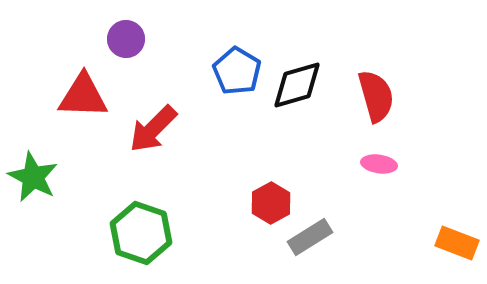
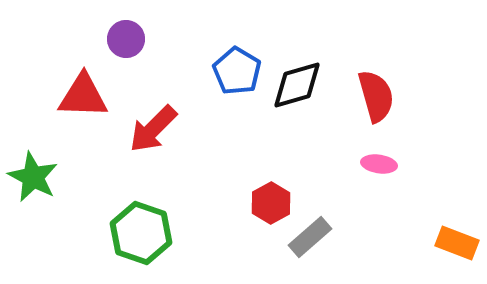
gray rectangle: rotated 9 degrees counterclockwise
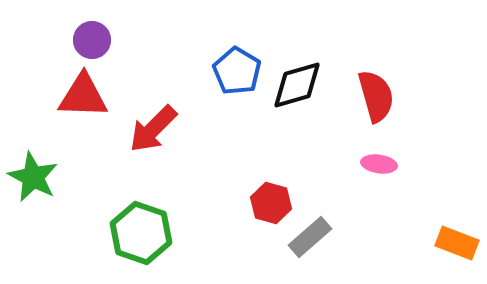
purple circle: moved 34 px left, 1 px down
red hexagon: rotated 15 degrees counterclockwise
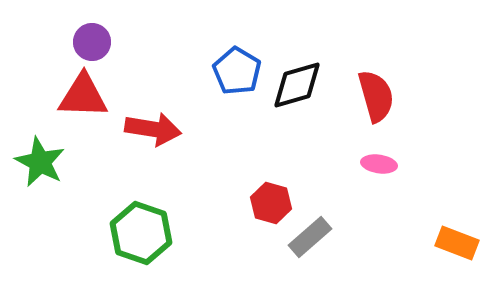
purple circle: moved 2 px down
red arrow: rotated 126 degrees counterclockwise
green star: moved 7 px right, 15 px up
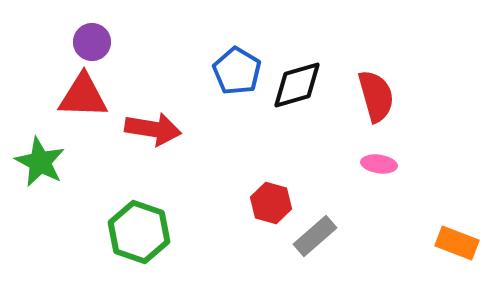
green hexagon: moved 2 px left, 1 px up
gray rectangle: moved 5 px right, 1 px up
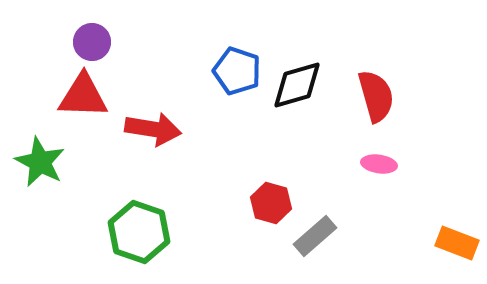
blue pentagon: rotated 12 degrees counterclockwise
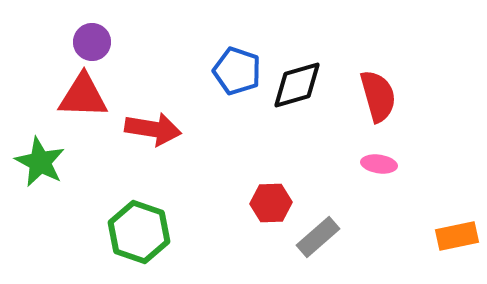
red semicircle: moved 2 px right
red hexagon: rotated 18 degrees counterclockwise
gray rectangle: moved 3 px right, 1 px down
orange rectangle: moved 7 px up; rotated 33 degrees counterclockwise
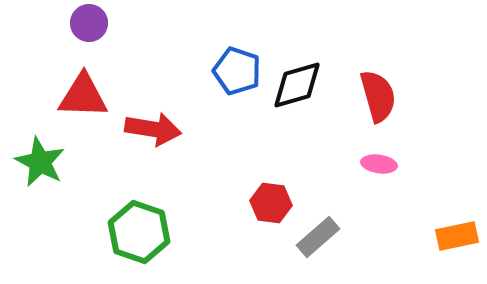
purple circle: moved 3 px left, 19 px up
red hexagon: rotated 9 degrees clockwise
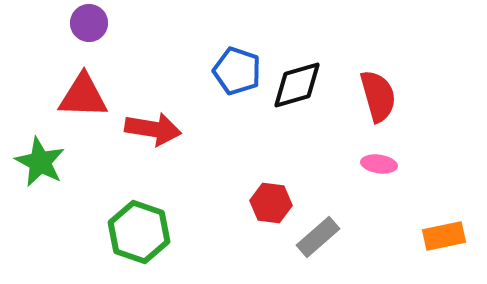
orange rectangle: moved 13 px left
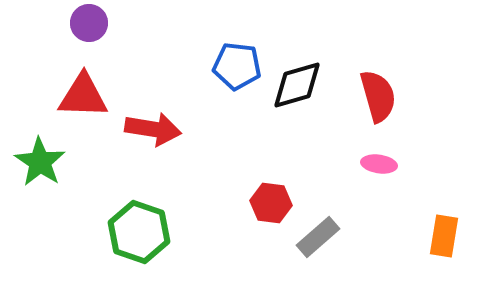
blue pentagon: moved 5 px up; rotated 12 degrees counterclockwise
green star: rotated 6 degrees clockwise
orange rectangle: rotated 69 degrees counterclockwise
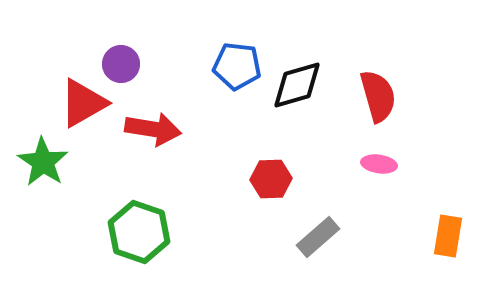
purple circle: moved 32 px right, 41 px down
red triangle: moved 7 px down; rotated 32 degrees counterclockwise
green star: moved 3 px right
red hexagon: moved 24 px up; rotated 9 degrees counterclockwise
orange rectangle: moved 4 px right
